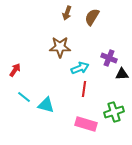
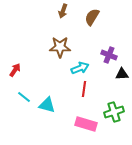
brown arrow: moved 4 px left, 2 px up
purple cross: moved 3 px up
cyan triangle: moved 1 px right
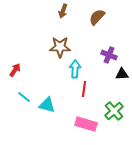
brown semicircle: moved 5 px right; rotated 12 degrees clockwise
cyan arrow: moved 5 px left, 1 px down; rotated 66 degrees counterclockwise
green cross: moved 1 px up; rotated 24 degrees counterclockwise
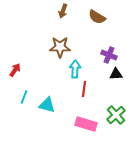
brown semicircle: rotated 102 degrees counterclockwise
black triangle: moved 6 px left
cyan line: rotated 72 degrees clockwise
green cross: moved 2 px right, 4 px down
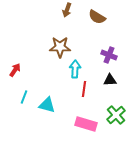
brown arrow: moved 4 px right, 1 px up
black triangle: moved 6 px left, 6 px down
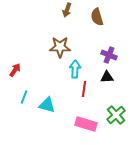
brown semicircle: rotated 42 degrees clockwise
black triangle: moved 3 px left, 3 px up
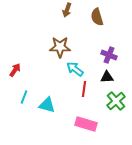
cyan arrow: rotated 54 degrees counterclockwise
green cross: moved 14 px up
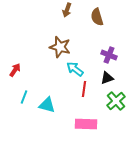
brown star: rotated 15 degrees clockwise
black triangle: moved 1 px down; rotated 16 degrees counterclockwise
pink rectangle: rotated 15 degrees counterclockwise
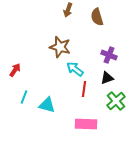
brown arrow: moved 1 px right
